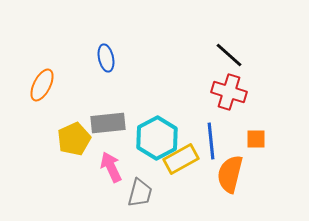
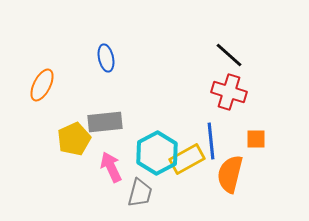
gray rectangle: moved 3 px left, 1 px up
cyan hexagon: moved 15 px down
yellow rectangle: moved 6 px right
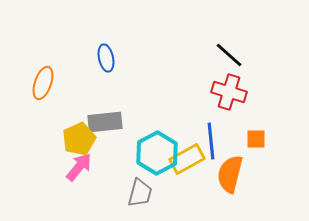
orange ellipse: moved 1 px right, 2 px up; rotated 8 degrees counterclockwise
yellow pentagon: moved 5 px right
pink arrow: moved 32 px left; rotated 64 degrees clockwise
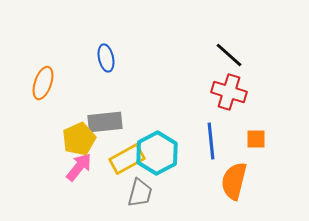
yellow rectangle: moved 60 px left
orange semicircle: moved 4 px right, 7 px down
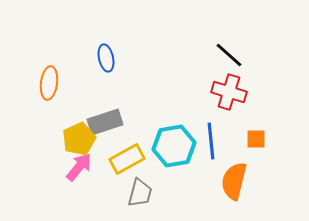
orange ellipse: moved 6 px right; rotated 12 degrees counterclockwise
gray rectangle: rotated 12 degrees counterclockwise
cyan hexagon: moved 17 px right, 7 px up; rotated 18 degrees clockwise
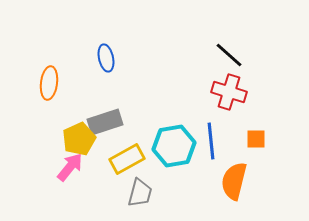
pink arrow: moved 9 px left
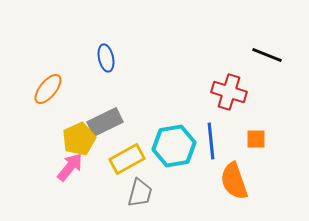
black line: moved 38 px right; rotated 20 degrees counterclockwise
orange ellipse: moved 1 px left, 6 px down; rotated 32 degrees clockwise
gray rectangle: rotated 8 degrees counterclockwise
orange semicircle: rotated 33 degrees counterclockwise
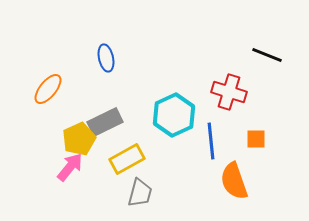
cyan hexagon: moved 31 px up; rotated 15 degrees counterclockwise
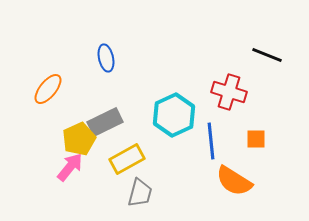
orange semicircle: rotated 39 degrees counterclockwise
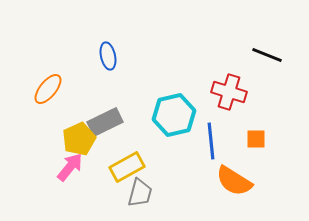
blue ellipse: moved 2 px right, 2 px up
cyan hexagon: rotated 12 degrees clockwise
yellow rectangle: moved 8 px down
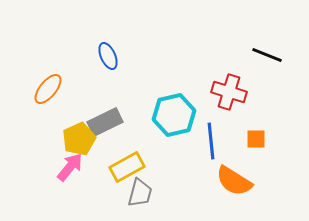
blue ellipse: rotated 12 degrees counterclockwise
